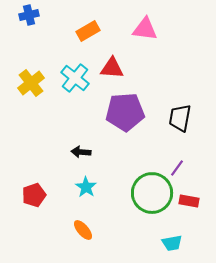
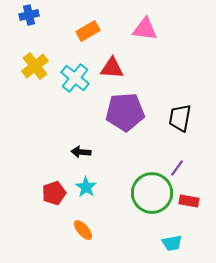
yellow cross: moved 4 px right, 17 px up
red pentagon: moved 20 px right, 2 px up
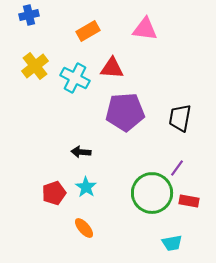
cyan cross: rotated 12 degrees counterclockwise
orange ellipse: moved 1 px right, 2 px up
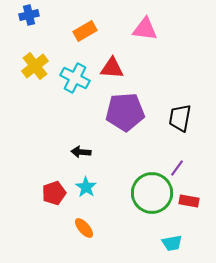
orange rectangle: moved 3 px left
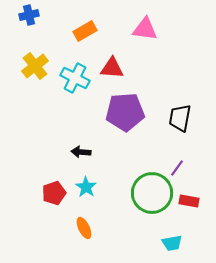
orange ellipse: rotated 15 degrees clockwise
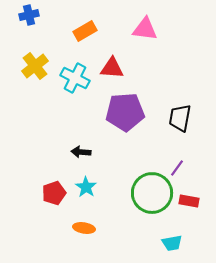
orange ellipse: rotated 55 degrees counterclockwise
